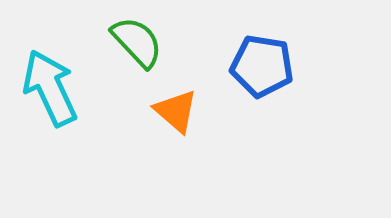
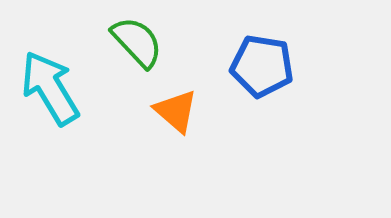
cyan arrow: rotated 6 degrees counterclockwise
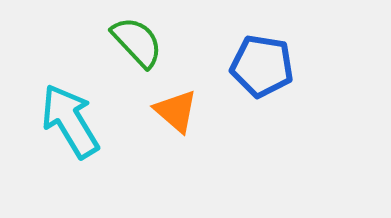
cyan arrow: moved 20 px right, 33 px down
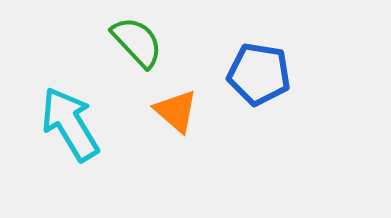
blue pentagon: moved 3 px left, 8 px down
cyan arrow: moved 3 px down
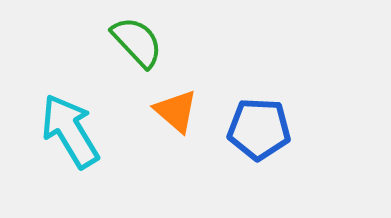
blue pentagon: moved 55 px down; rotated 6 degrees counterclockwise
cyan arrow: moved 7 px down
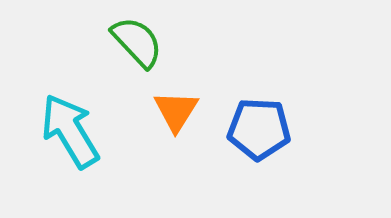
orange triangle: rotated 21 degrees clockwise
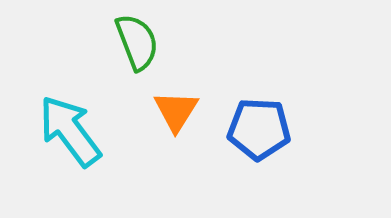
green semicircle: rotated 22 degrees clockwise
cyan arrow: rotated 6 degrees counterclockwise
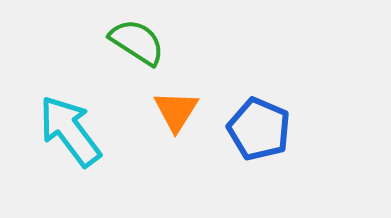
green semicircle: rotated 36 degrees counterclockwise
blue pentagon: rotated 20 degrees clockwise
